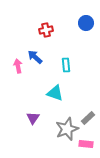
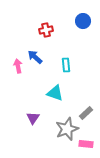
blue circle: moved 3 px left, 2 px up
gray rectangle: moved 2 px left, 5 px up
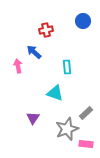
blue arrow: moved 1 px left, 5 px up
cyan rectangle: moved 1 px right, 2 px down
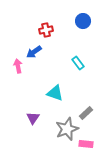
blue arrow: rotated 77 degrees counterclockwise
cyan rectangle: moved 11 px right, 4 px up; rotated 32 degrees counterclockwise
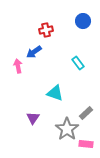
gray star: rotated 15 degrees counterclockwise
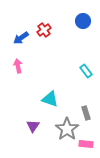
red cross: moved 2 px left; rotated 24 degrees counterclockwise
blue arrow: moved 13 px left, 14 px up
cyan rectangle: moved 8 px right, 8 px down
cyan triangle: moved 5 px left, 6 px down
gray rectangle: rotated 64 degrees counterclockwise
purple triangle: moved 8 px down
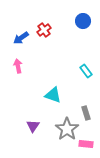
cyan triangle: moved 3 px right, 4 px up
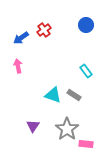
blue circle: moved 3 px right, 4 px down
gray rectangle: moved 12 px left, 18 px up; rotated 40 degrees counterclockwise
